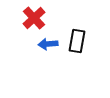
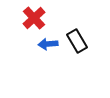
black rectangle: rotated 40 degrees counterclockwise
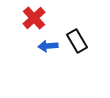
blue arrow: moved 2 px down
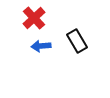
blue arrow: moved 7 px left
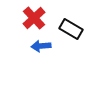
black rectangle: moved 6 px left, 12 px up; rotated 30 degrees counterclockwise
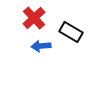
black rectangle: moved 3 px down
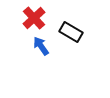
blue arrow: rotated 60 degrees clockwise
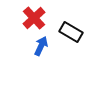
blue arrow: rotated 60 degrees clockwise
